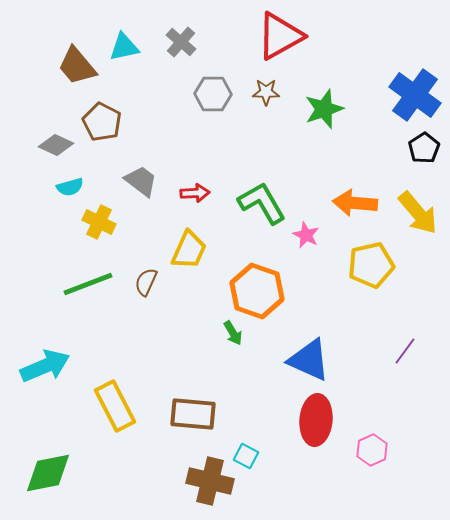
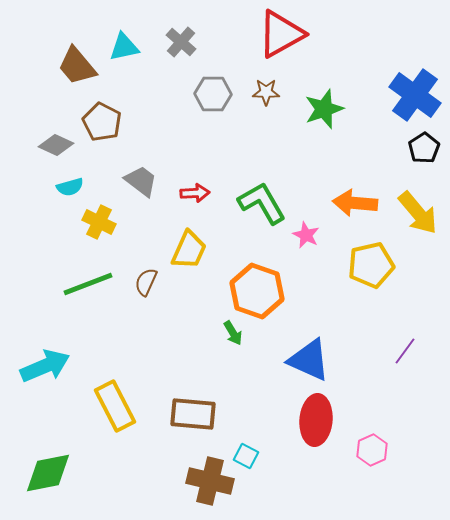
red triangle: moved 1 px right, 2 px up
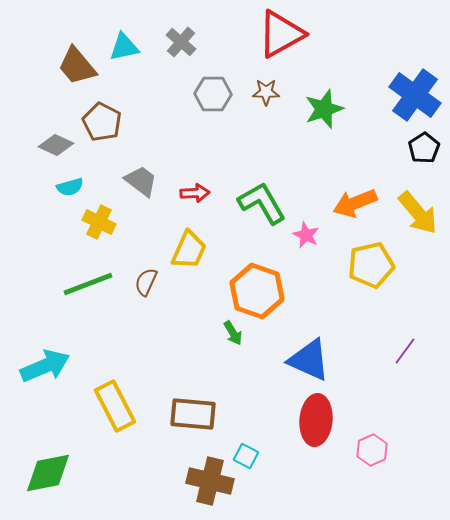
orange arrow: rotated 27 degrees counterclockwise
